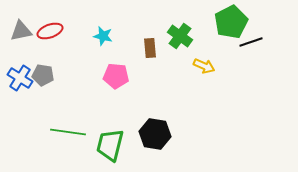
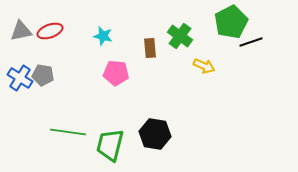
pink pentagon: moved 3 px up
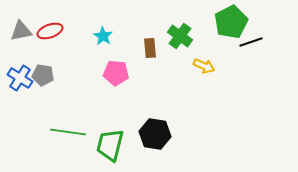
cyan star: rotated 18 degrees clockwise
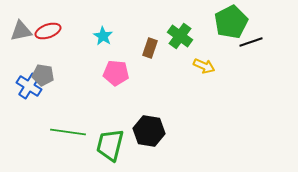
red ellipse: moved 2 px left
brown rectangle: rotated 24 degrees clockwise
blue cross: moved 9 px right, 8 px down
black hexagon: moved 6 px left, 3 px up
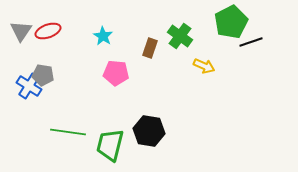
gray triangle: rotated 45 degrees counterclockwise
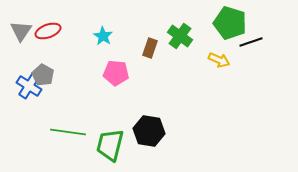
green pentagon: moved 1 px left, 1 px down; rotated 28 degrees counterclockwise
yellow arrow: moved 15 px right, 6 px up
gray pentagon: rotated 20 degrees clockwise
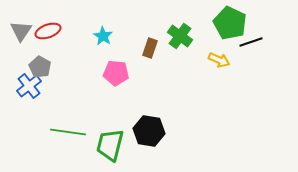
green pentagon: rotated 8 degrees clockwise
gray pentagon: moved 3 px left, 8 px up
blue cross: rotated 20 degrees clockwise
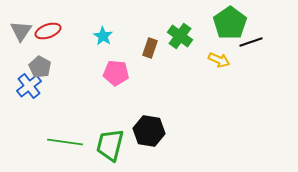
green pentagon: rotated 12 degrees clockwise
green line: moved 3 px left, 10 px down
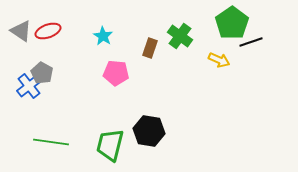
green pentagon: moved 2 px right
gray triangle: rotated 30 degrees counterclockwise
gray pentagon: moved 2 px right, 6 px down
green line: moved 14 px left
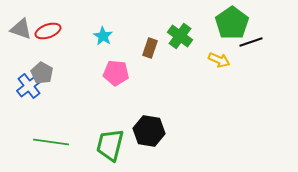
gray triangle: moved 2 px up; rotated 15 degrees counterclockwise
